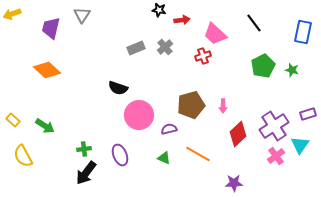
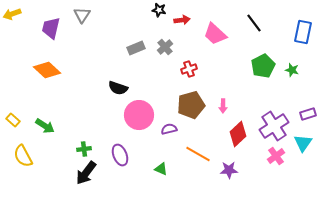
red cross: moved 14 px left, 13 px down
cyan triangle: moved 3 px right, 2 px up
green triangle: moved 3 px left, 11 px down
purple star: moved 5 px left, 13 px up
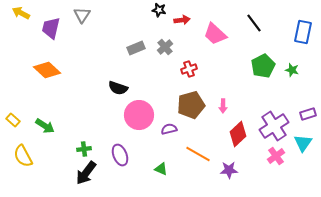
yellow arrow: moved 9 px right, 1 px up; rotated 48 degrees clockwise
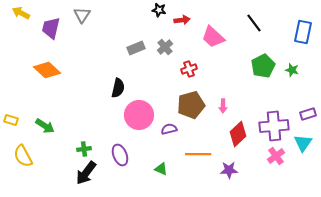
pink trapezoid: moved 2 px left, 3 px down
black semicircle: rotated 96 degrees counterclockwise
yellow rectangle: moved 2 px left; rotated 24 degrees counterclockwise
purple cross: rotated 28 degrees clockwise
orange line: rotated 30 degrees counterclockwise
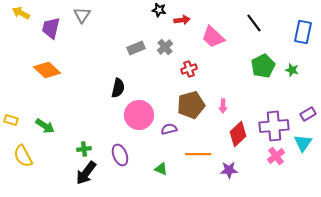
purple rectangle: rotated 14 degrees counterclockwise
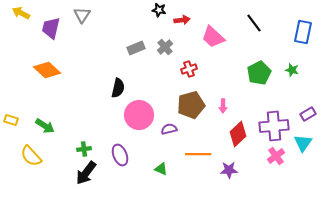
green pentagon: moved 4 px left, 7 px down
yellow semicircle: moved 8 px right; rotated 15 degrees counterclockwise
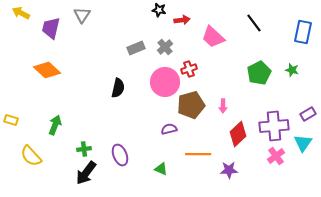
pink circle: moved 26 px right, 33 px up
green arrow: moved 10 px right, 1 px up; rotated 102 degrees counterclockwise
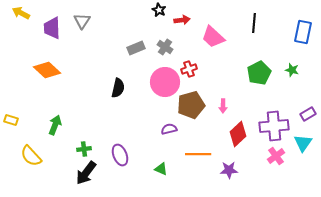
black star: rotated 16 degrees clockwise
gray triangle: moved 6 px down
black line: rotated 42 degrees clockwise
purple trapezoid: moved 1 px right; rotated 15 degrees counterclockwise
gray cross: rotated 14 degrees counterclockwise
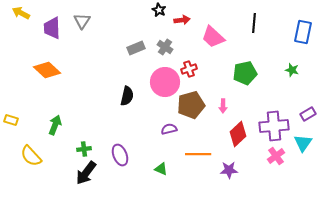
green pentagon: moved 14 px left; rotated 15 degrees clockwise
black semicircle: moved 9 px right, 8 px down
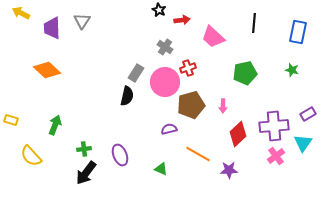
blue rectangle: moved 5 px left
gray rectangle: moved 25 px down; rotated 36 degrees counterclockwise
red cross: moved 1 px left, 1 px up
orange line: rotated 30 degrees clockwise
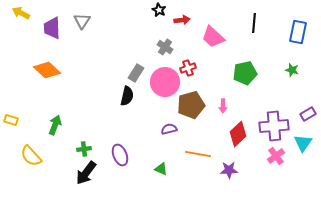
orange line: rotated 20 degrees counterclockwise
